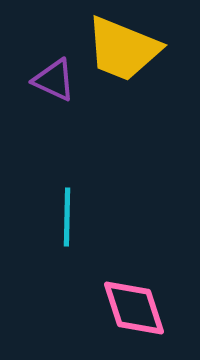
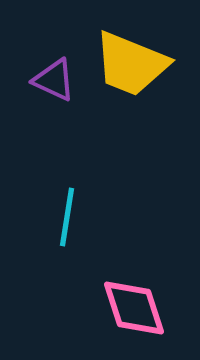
yellow trapezoid: moved 8 px right, 15 px down
cyan line: rotated 8 degrees clockwise
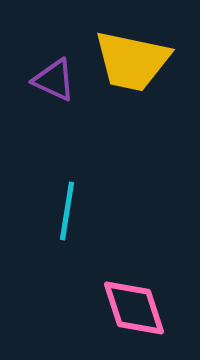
yellow trapezoid: moved 1 px right, 3 px up; rotated 10 degrees counterclockwise
cyan line: moved 6 px up
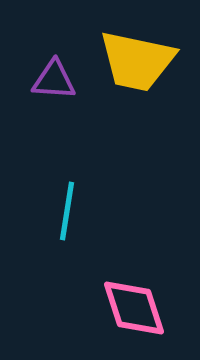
yellow trapezoid: moved 5 px right
purple triangle: rotated 21 degrees counterclockwise
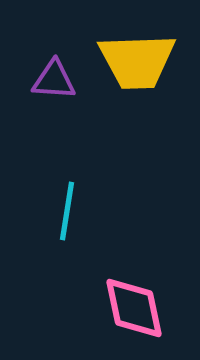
yellow trapezoid: rotated 14 degrees counterclockwise
pink diamond: rotated 6 degrees clockwise
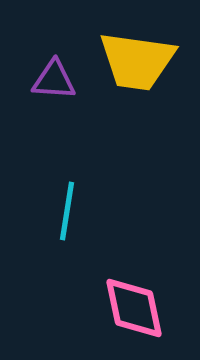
yellow trapezoid: rotated 10 degrees clockwise
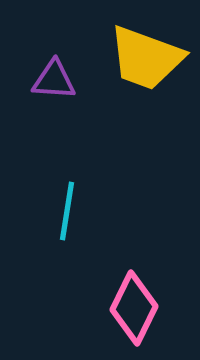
yellow trapezoid: moved 9 px right, 3 px up; rotated 12 degrees clockwise
pink diamond: rotated 38 degrees clockwise
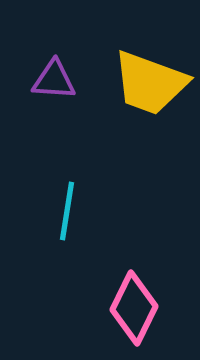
yellow trapezoid: moved 4 px right, 25 px down
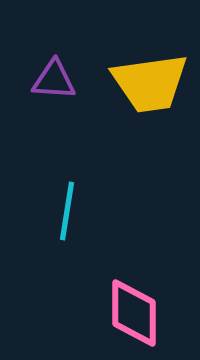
yellow trapezoid: rotated 28 degrees counterclockwise
pink diamond: moved 5 px down; rotated 26 degrees counterclockwise
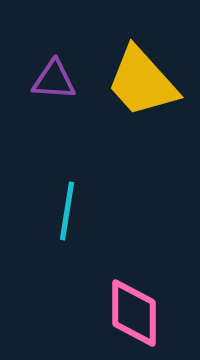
yellow trapezoid: moved 8 px left, 1 px up; rotated 56 degrees clockwise
